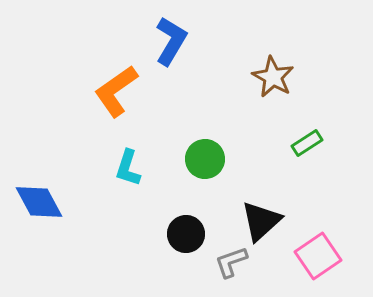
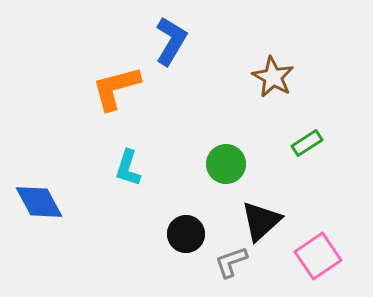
orange L-shape: moved 3 px up; rotated 20 degrees clockwise
green circle: moved 21 px right, 5 px down
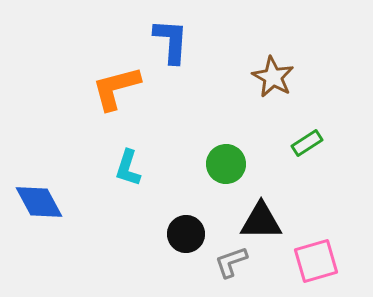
blue L-shape: rotated 27 degrees counterclockwise
black triangle: rotated 42 degrees clockwise
pink square: moved 2 px left, 5 px down; rotated 18 degrees clockwise
